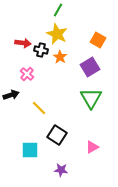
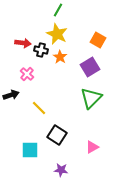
green triangle: rotated 15 degrees clockwise
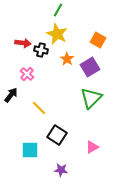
orange star: moved 7 px right, 2 px down
black arrow: rotated 35 degrees counterclockwise
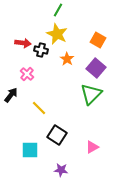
purple square: moved 6 px right, 1 px down; rotated 18 degrees counterclockwise
green triangle: moved 4 px up
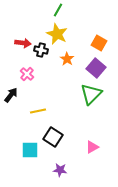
orange square: moved 1 px right, 3 px down
yellow line: moved 1 px left, 3 px down; rotated 56 degrees counterclockwise
black square: moved 4 px left, 2 px down
purple star: moved 1 px left
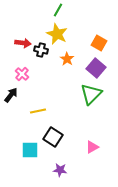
pink cross: moved 5 px left
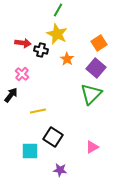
orange square: rotated 28 degrees clockwise
cyan square: moved 1 px down
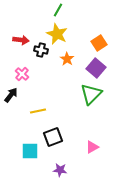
red arrow: moved 2 px left, 3 px up
black square: rotated 36 degrees clockwise
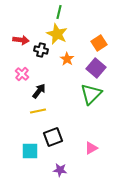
green line: moved 1 px right, 2 px down; rotated 16 degrees counterclockwise
black arrow: moved 28 px right, 4 px up
pink triangle: moved 1 px left, 1 px down
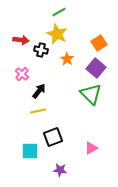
green line: rotated 48 degrees clockwise
green triangle: rotated 30 degrees counterclockwise
